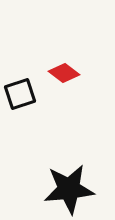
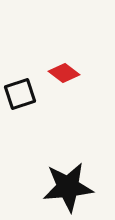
black star: moved 1 px left, 2 px up
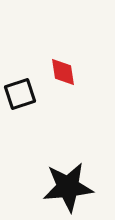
red diamond: moved 1 px left, 1 px up; rotated 44 degrees clockwise
